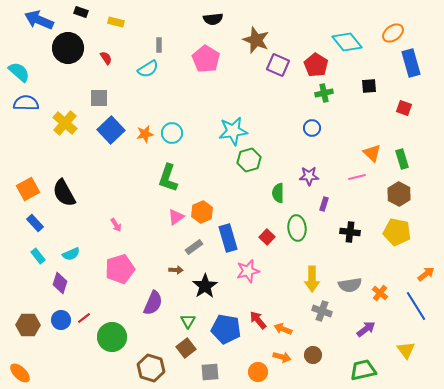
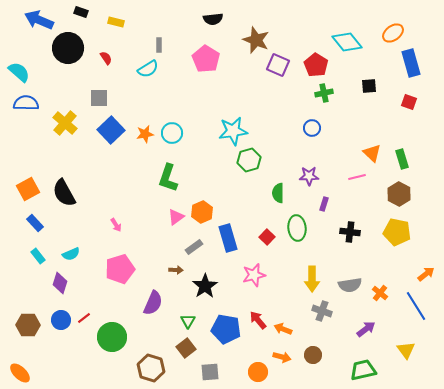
red square at (404, 108): moved 5 px right, 6 px up
pink star at (248, 271): moved 6 px right, 4 px down
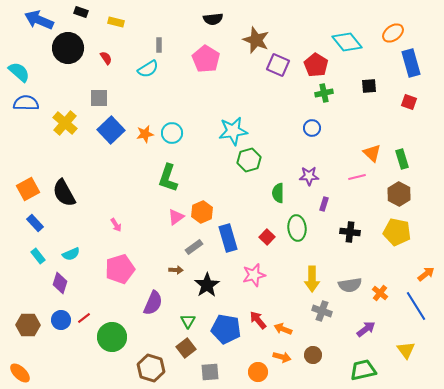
black star at (205, 286): moved 2 px right, 1 px up
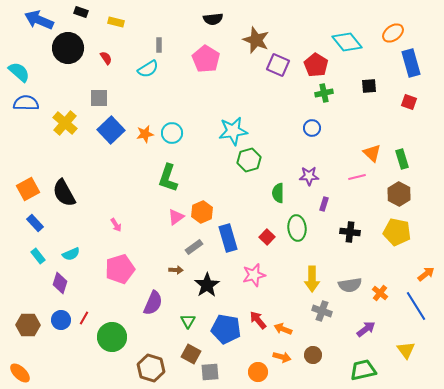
red line at (84, 318): rotated 24 degrees counterclockwise
brown square at (186, 348): moved 5 px right, 6 px down; rotated 24 degrees counterclockwise
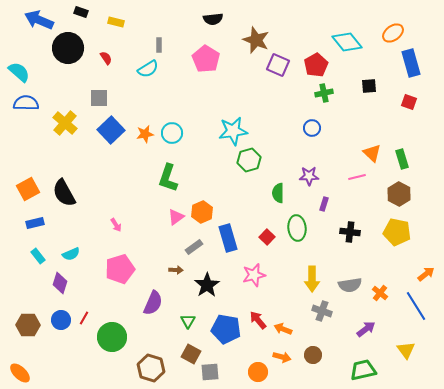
red pentagon at (316, 65): rotated 10 degrees clockwise
blue rectangle at (35, 223): rotated 60 degrees counterclockwise
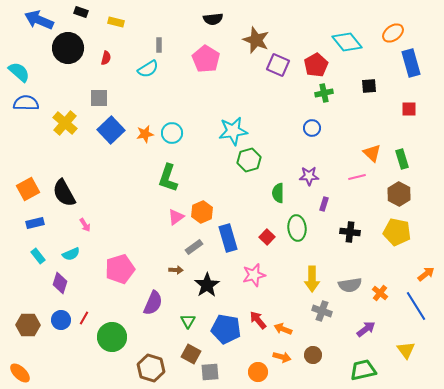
red semicircle at (106, 58): rotated 48 degrees clockwise
red square at (409, 102): moved 7 px down; rotated 21 degrees counterclockwise
pink arrow at (116, 225): moved 31 px left
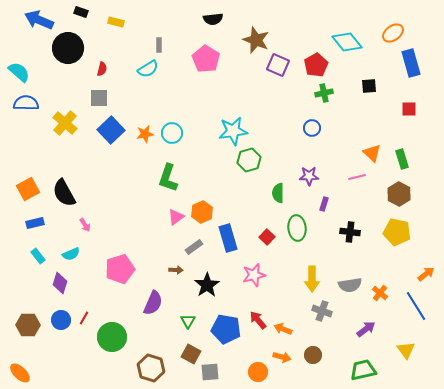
red semicircle at (106, 58): moved 4 px left, 11 px down
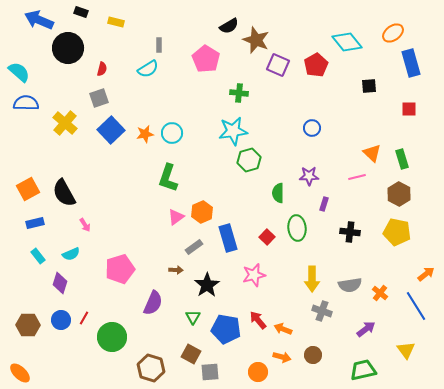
black semicircle at (213, 19): moved 16 px right, 7 px down; rotated 24 degrees counterclockwise
green cross at (324, 93): moved 85 px left; rotated 18 degrees clockwise
gray square at (99, 98): rotated 18 degrees counterclockwise
green triangle at (188, 321): moved 5 px right, 4 px up
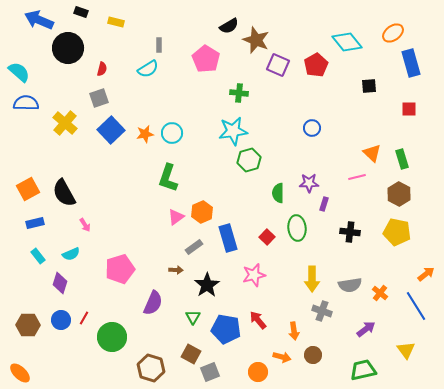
purple star at (309, 176): moved 7 px down
orange arrow at (283, 329): moved 11 px right, 2 px down; rotated 120 degrees counterclockwise
gray square at (210, 372): rotated 18 degrees counterclockwise
